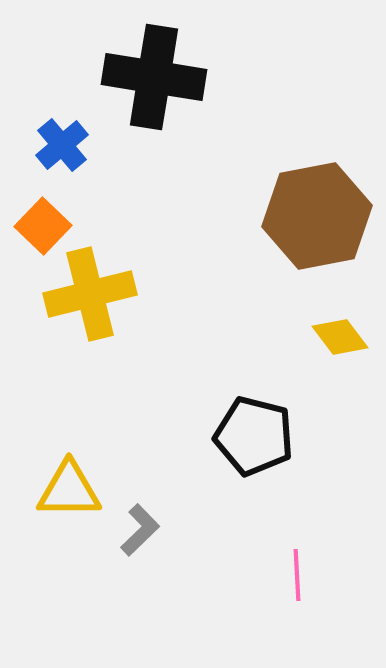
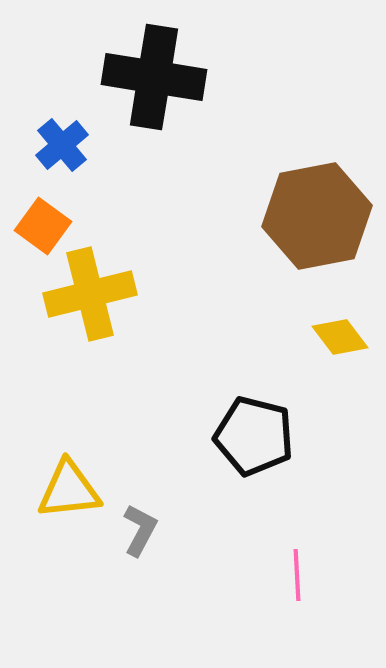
orange square: rotated 8 degrees counterclockwise
yellow triangle: rotated 6 degrees counterclockwise
gray L-shape: rotated 18 degrees counterclockwise
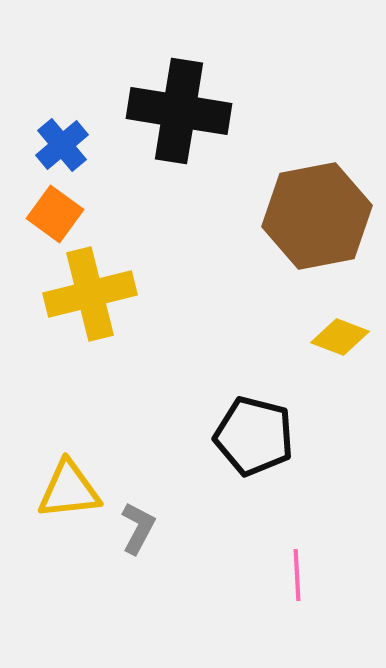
black cross: moved 25 px right, 34 px down
orange square: moved 12 px right, 12 px up
yellow diamond: rotated 32 degrees counterclockwise
gray L-shape: moved 2 px left, 2 px up
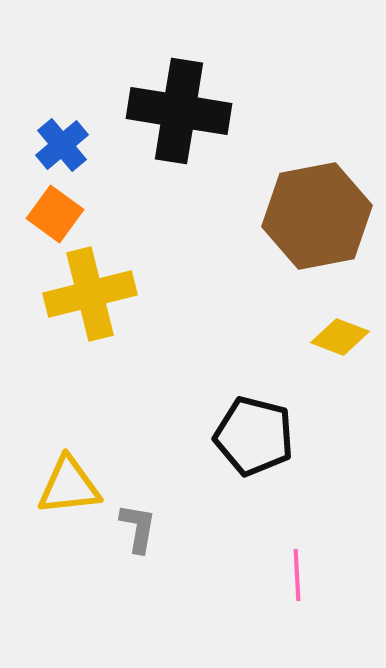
yellow triangle: moved 4 px up
gray L-shape: rotated 18 degrees counterclockwise
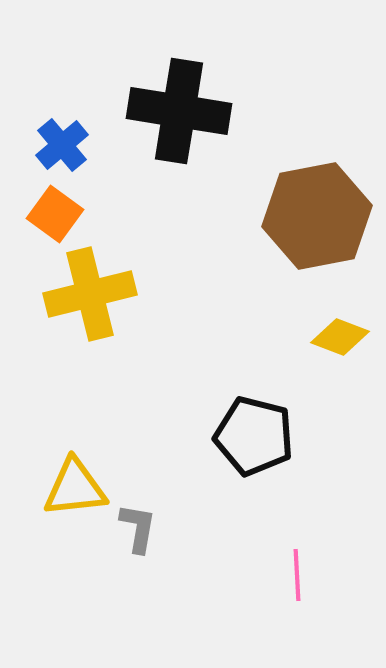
yellow triangle: moved 6 px right, 2 px down
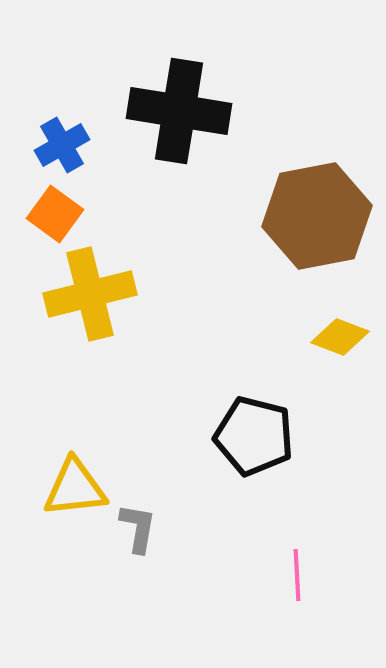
blue cross: rotated 10 degrees clockwise
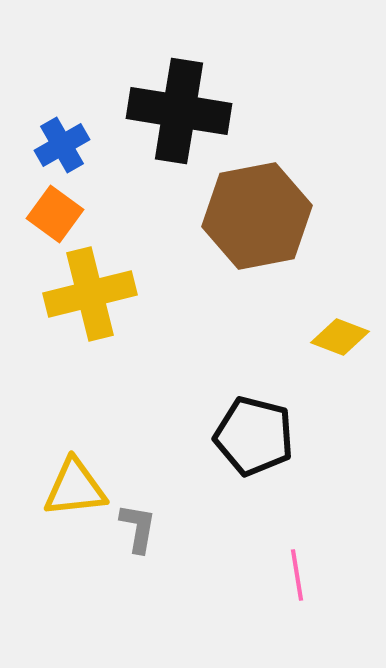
brown hexagon: moved 60 px left
pink line: rotated 6 degrees counterclockwise
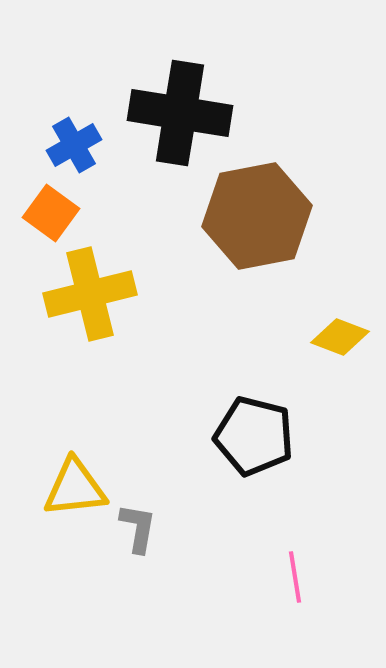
black cross: moved 1 px right, 2 px down
blue cross: moved 12 px right
orange square: moved 4 px left, 1 px up
pink line: moved 2 px left, 2 px down
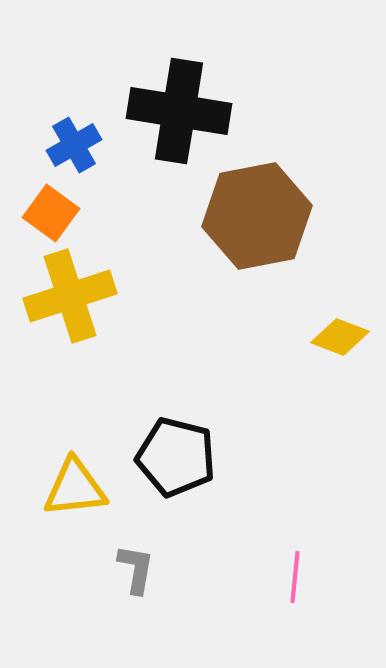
black cross: moved 1 px left, 2 px up
yellow cross: moved 20 px left, 2 px down; rotated 4 degrees counterclockwise
black pentagon: moved 78 px left, 21 px down
gray L-shape: moved 2 px left, 41 px down
pink line: rotated 15 degrees clockwise
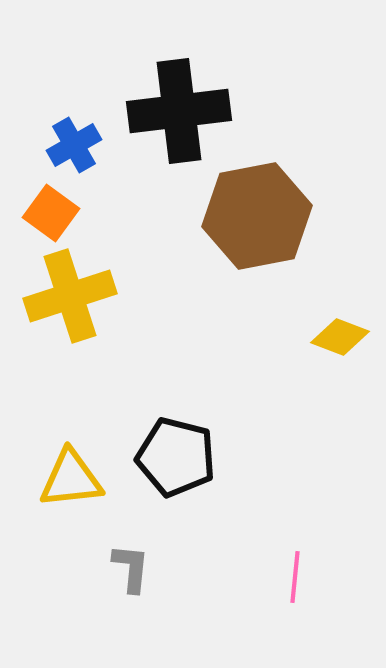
black cross: rotated 16 degrees counterclockwise
yellow triangle: moved 4 px left, 9 px up
gray L-shape: moved 5 px left, 1 px up; rotated 4 degrees counterclockwise
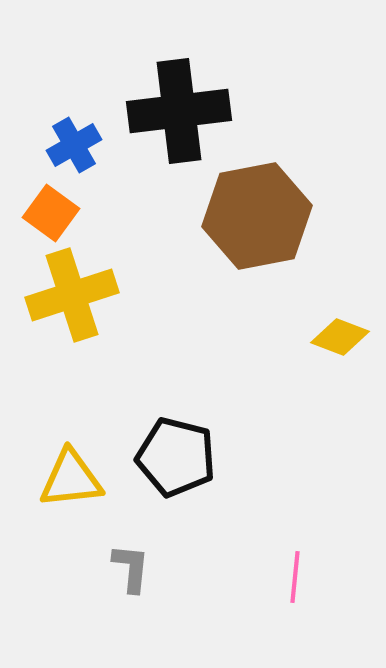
yellow cross: moved 2 px right, 1 px up
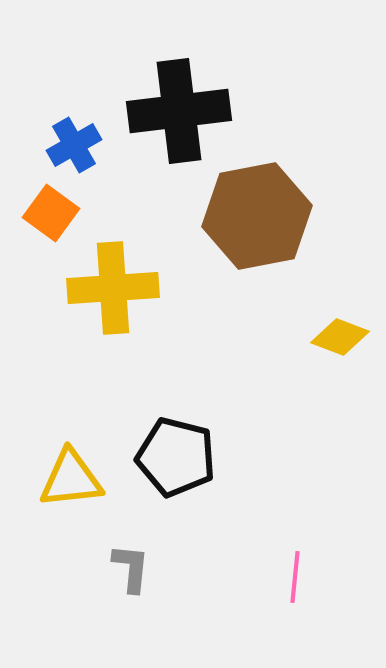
yellow cross: moved 41 px right, 7 px up; rotated 14 degrees clockwise
